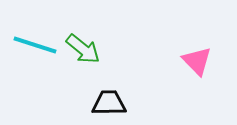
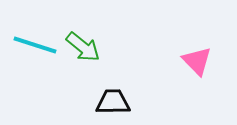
green arrow: moved 2 px up
black trapezoid: moved 4 px right, 1 px up
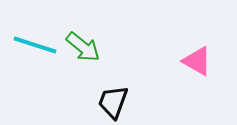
pink triangle: rotated 16 degrees counterclockwise
black trapezoid: rotated 69 degrees counterclockwise
